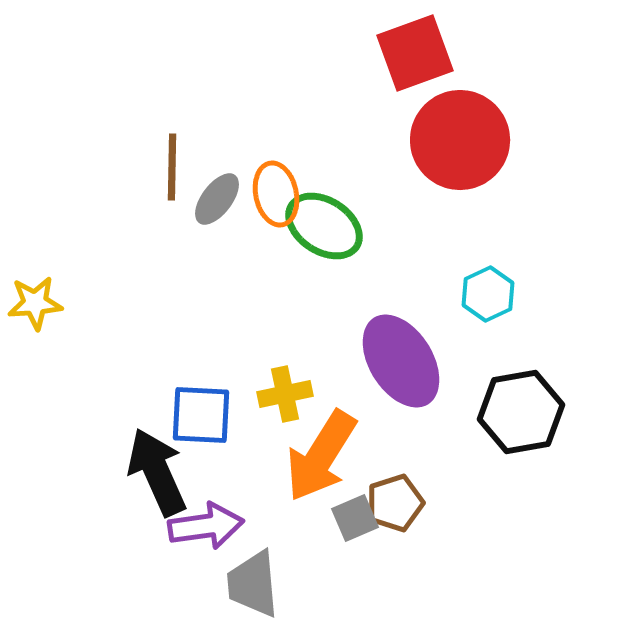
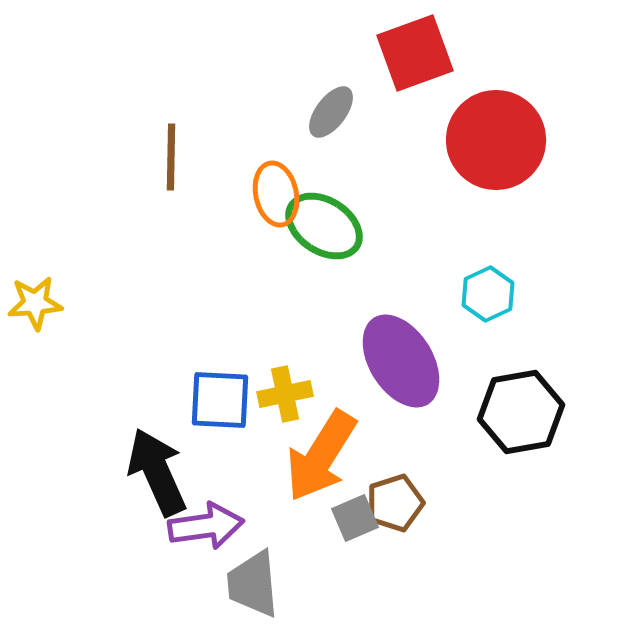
red circle: moved 36 px right
brown line: moved 1 px left, 10 px up
gray ellipse: moved 114 px right, 87 px up
blue square: moved 19 px right, 15 px up
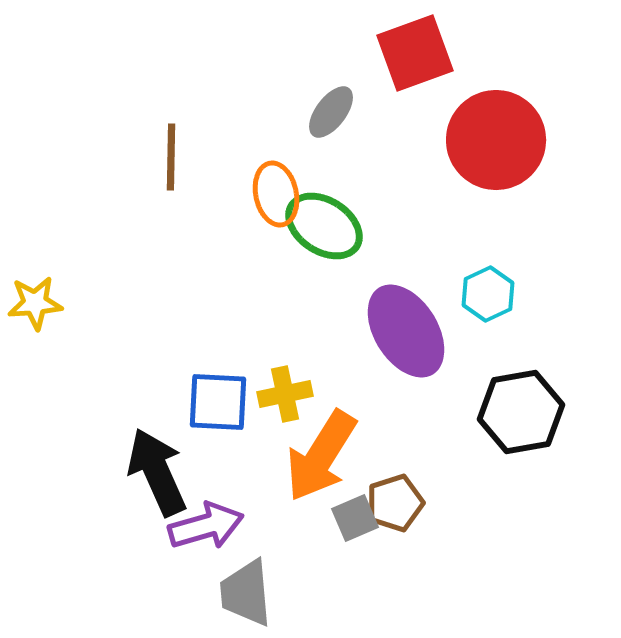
purple ellipse: moved 5 px right, 30 px up
blue square: moved 2 px left, 2 px down
purple arrow: rotated 8 degrees counterclockwise
gray trapezoid: moved 7 px left, 9 px down
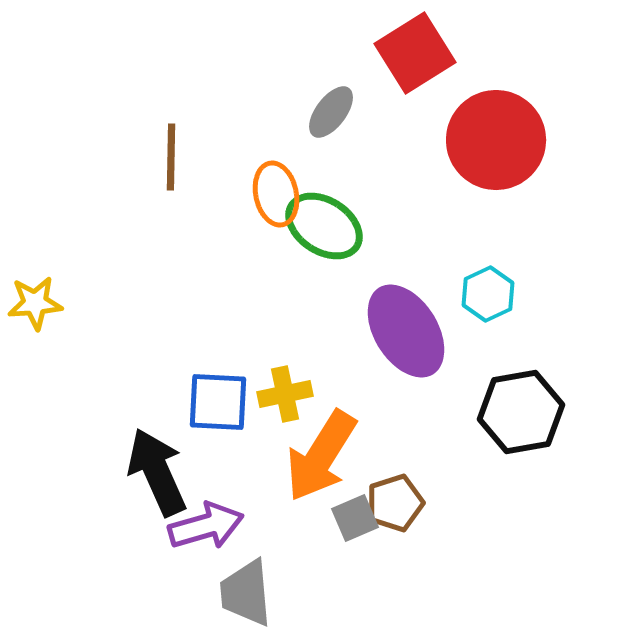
red square: rotated 12 degrees counterclockwise
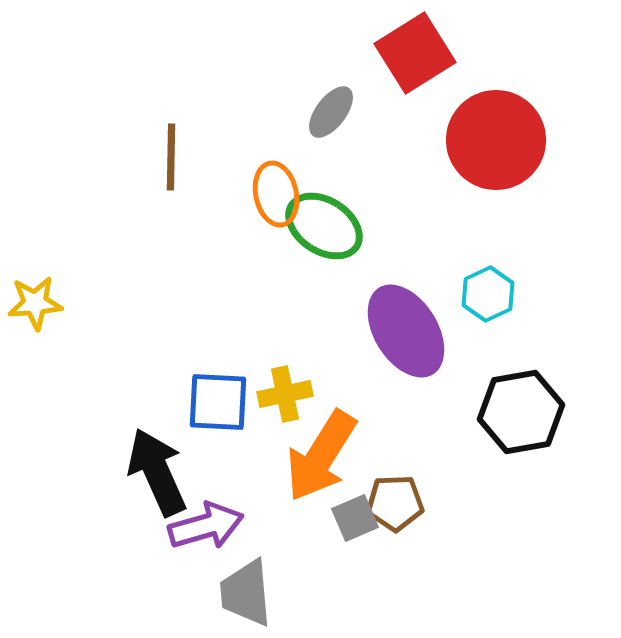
brown pentagon: rotated 16 degrees clockwise
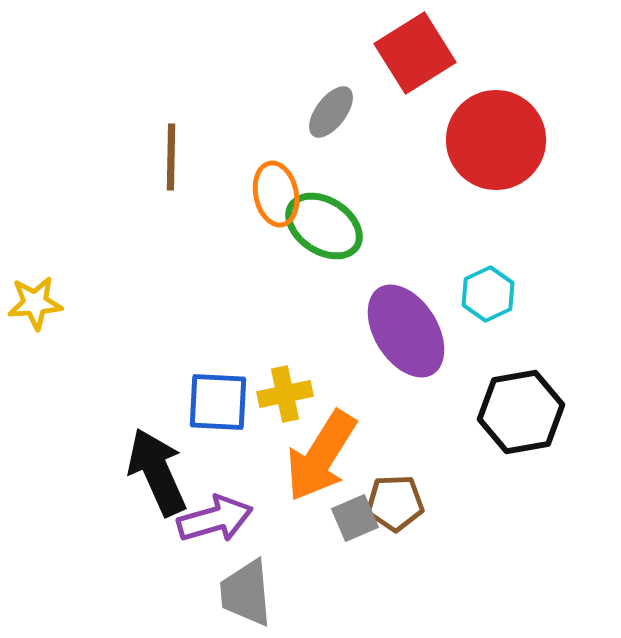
purple arrow: moved 9 px right, 7 px up
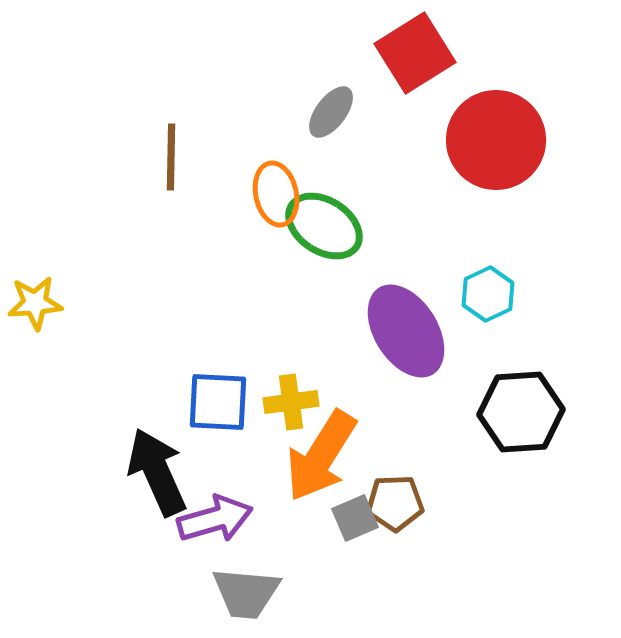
yellow cross: moved 6 px right, 8 px down; rotated 4 degrees clockwise
black hexagon: rotated 6 degrees clockwise
gray trapezoid: rotated 80 degrees counterclockwise
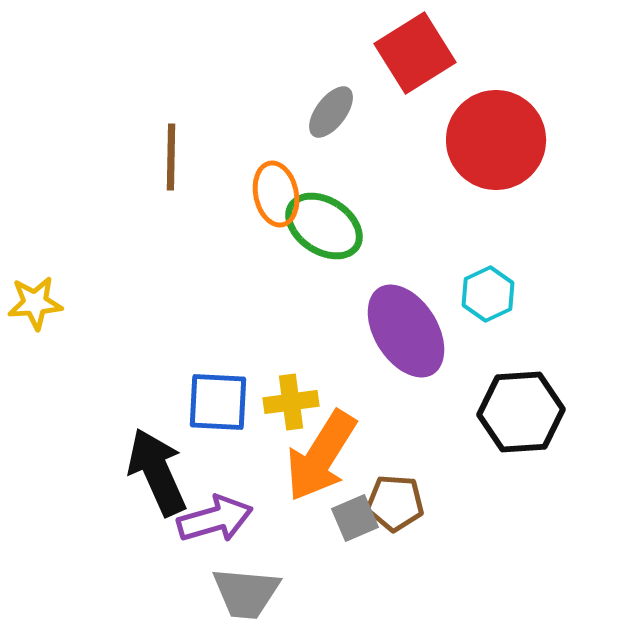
brown pentagon: rotated 6 degrees clockwise
